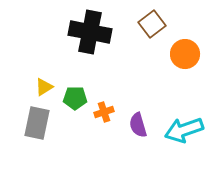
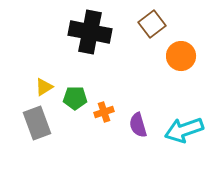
orange circle: moved 4 px left, 2 px down
gray rectangle: rotated 32 degrees counterclockwise
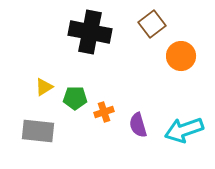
gray rectangle: moved 1 px right, 8 px down; rotated 64 degrees counterclockwise
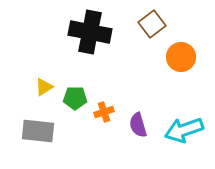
orange circle: moved 1 px down
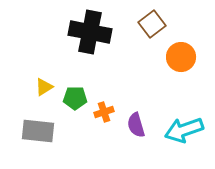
purple semicircle: moved 2 px left
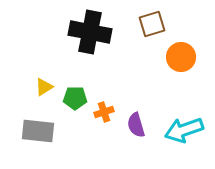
brown square: rotated 20 degrees clockwise
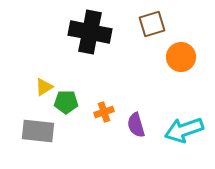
green pentagon: moved 9 px left, 4 px down
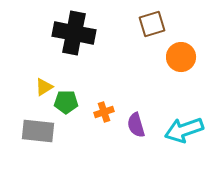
black cross: moved 16 px left, 1 px down
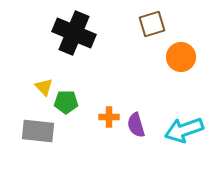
black cross: rotated 12 degrees clockwise
yellow triangle: rotated 42 degrees counterclockwise
orange cross: moved 5 px right, 5 px down; rotated 18 degrees clockwise
